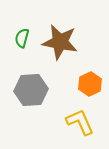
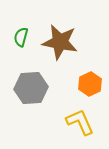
green semicircle: moved 1 px left, 1 px up
gray hexagon: moved 2 px up
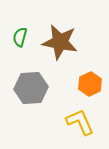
green semicircle: moved 1 px left
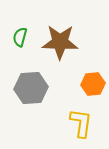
brown star: rotated 9 degrees counterclockwise
orange hexagon: moved 3 px right; rotated 20 degrees clockwise
yellow L-shape: moved 1 px right, 1 px down; rotated 32 degrees clockwise
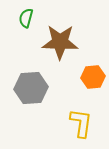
green semicircle: moved 6 px right, 19 px up
orange hexagon: moved 7 px up
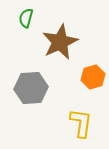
brown star: rotated 27 degrees counterclockwise
orange hexagon: rotated 10 degrees counterclockwise
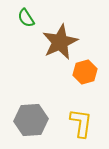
green semicircle: rotated 48 degrees counterclockwise
orange hexagon: moved 8 px left, 5 px up
gray hexagon: moved 32 px down
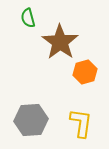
green semicircle: moved 2 px right; rotated 18 degrees clockwise
brown star: rotated 12 degrees counterclockwise
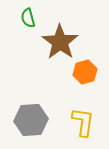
yellow L-shape: moved 2 px right, 1 px up
